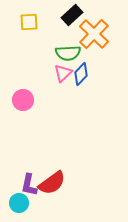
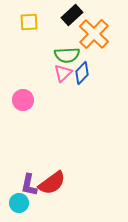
green semicircle: moved 1 px left, 2 px down
blue diamond: moved 1 px right, 1 px up
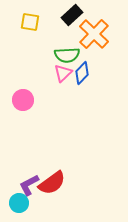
yellow square: moved 1 px right; rotated 12 degrees clockwise
purple L-shape: rotated 50 degrees clockwise
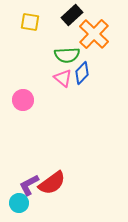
pink triangle: moved 5 px down; rotated 36 degrees counterclockwise
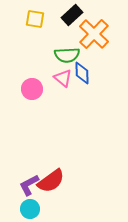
yellow square: moved 5 px right, 3 px up
blue diamond: rotated 45 degrees counterclockwise
pink circle: moved 9 px right, 11 px up
red semicircle: moved 1 px left, 2 px up
cyan circle: moved 11 px right, 6 px down
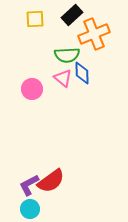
yellow square: rotated 12 degrees counterclockwise
orange cross: rotated 24 degrees clockwise
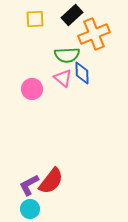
red semicircle: rotated 16 degrees counterclockwise
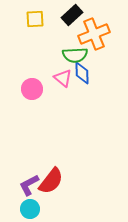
green semicircle: moved 8 px right
